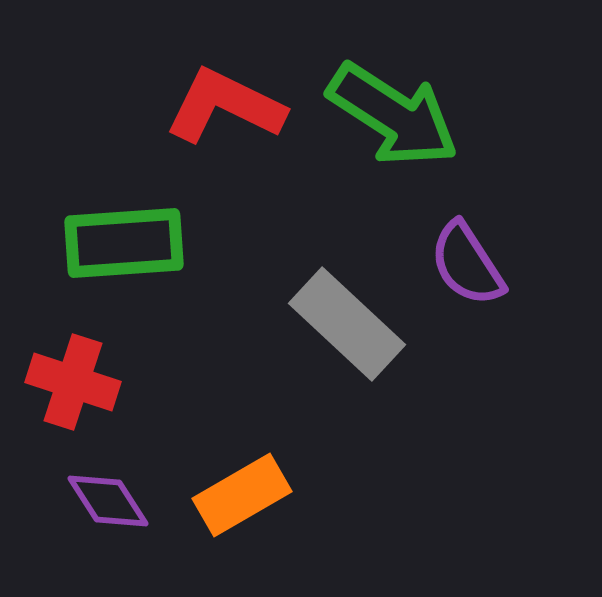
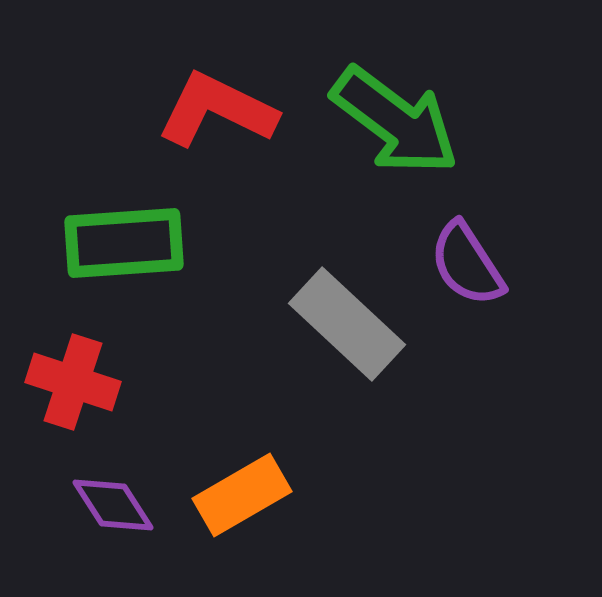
red L-shape: moved 8 px left, 4 px down
green arrow: moved 2 px right, 6 px down; rotated 4 degrees clockwise
purple diamond: moved 5 px right, 4 px down
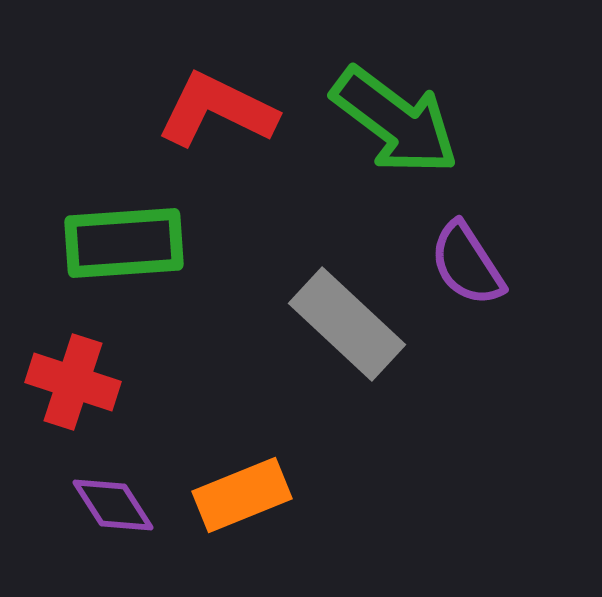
orange rectangle: rotated 8 degrees clockwise
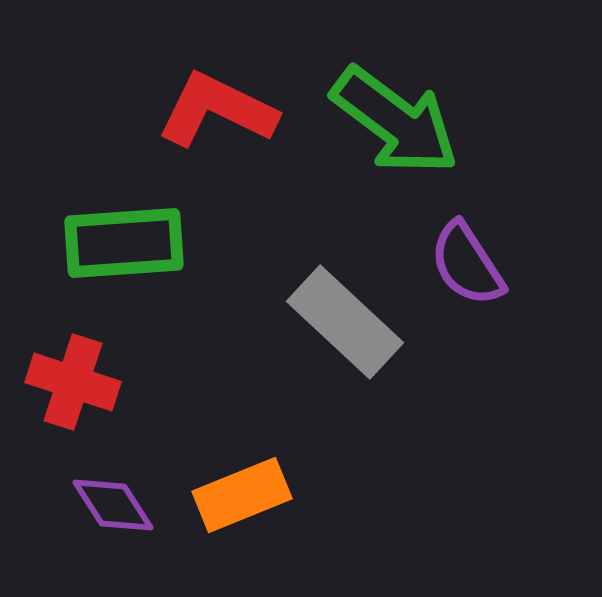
gray rectangle: moved 2 px left, 2 px up
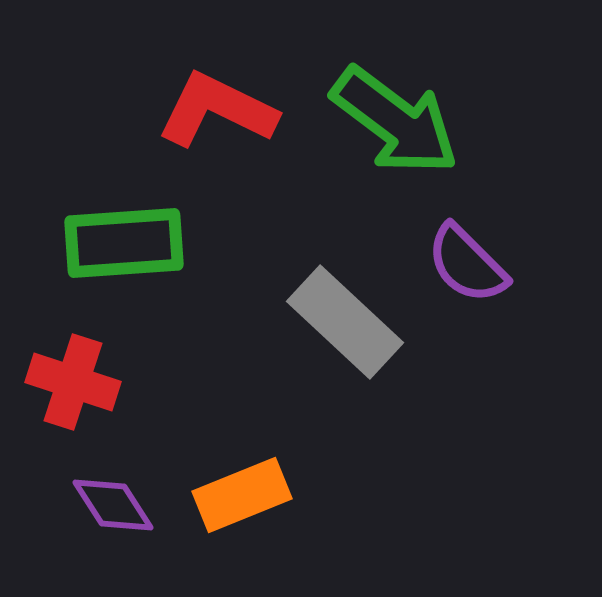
purple semicircle: rotated 12 degrees counterclockwise
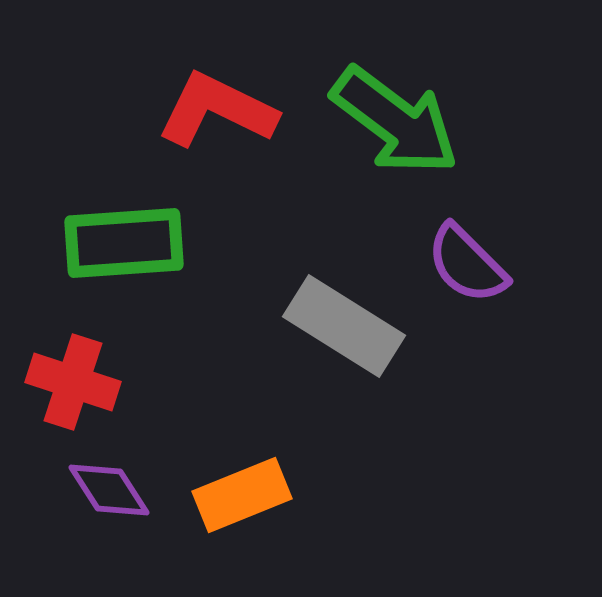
gray rectangle: moved 1 px left, 4 px down; rotated 11 degrees counterclockwise
purple diamond: moved 4 px left, 15 px up
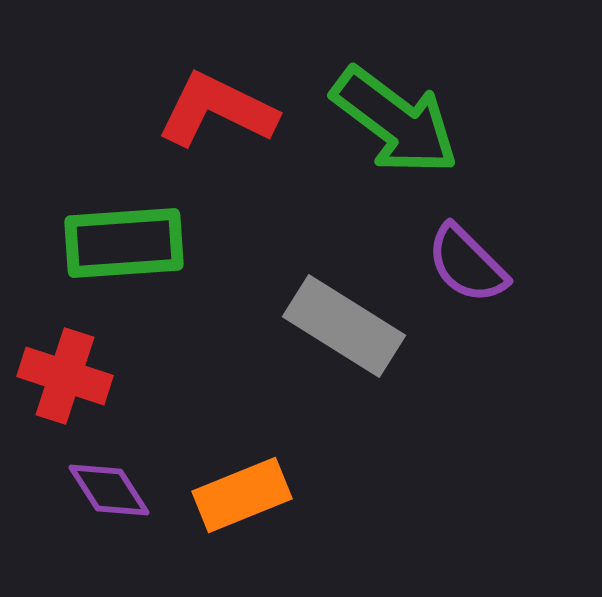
red cross: moved 8 px left, 6 px up
